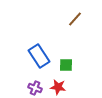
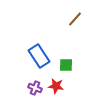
red star: moved 2 px left, 1 px up
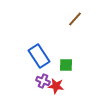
purple cross: moved 8 px right, 7 px up
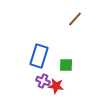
blue rectangle: rotated 50 degrees clockwise
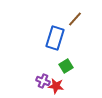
blue rectangle: moved 16 px right, 18 px up
green square: moved 1 px down; rotated 32 degrees counterclockwise
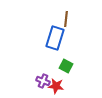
brown line: moved 9 px left; rotated 35 degrees counterclockwise
green square: rotated 32 degrees counterclockwise
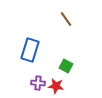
brown line: rotated 42 degrees counterclockwise
blue rectangle: moved 25 px left, 12 px down
purple cross: moved 5 px left, 2 px down; rotated 16 degrees counterclockwise
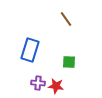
green square: moved 3 px right, 4 px up; rotated 24 degrees counterclockwise
